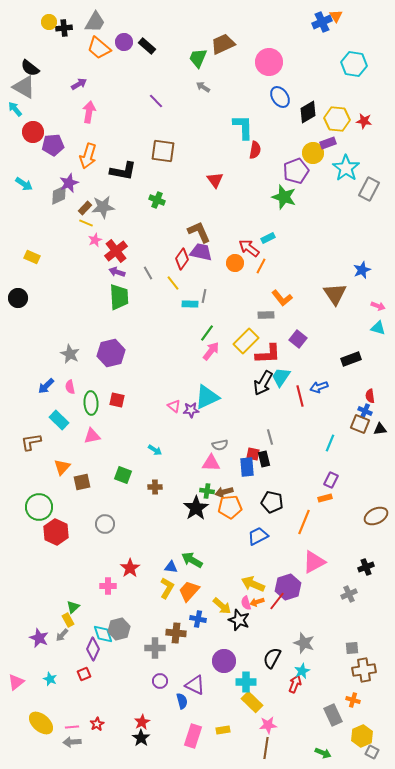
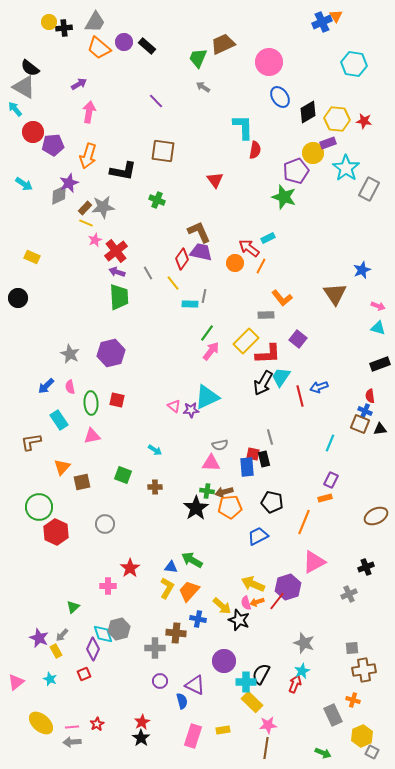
black rectangle at (351, 359): moved 29 px right, 5 px down
cyan rectangle at (59, 420): rotated 12 degrees clockwise
yellow rectangle at (68, 620): moved 12 px left, 31 px down
black semicircle at (272, 658): moved 11 px left, 16 px down
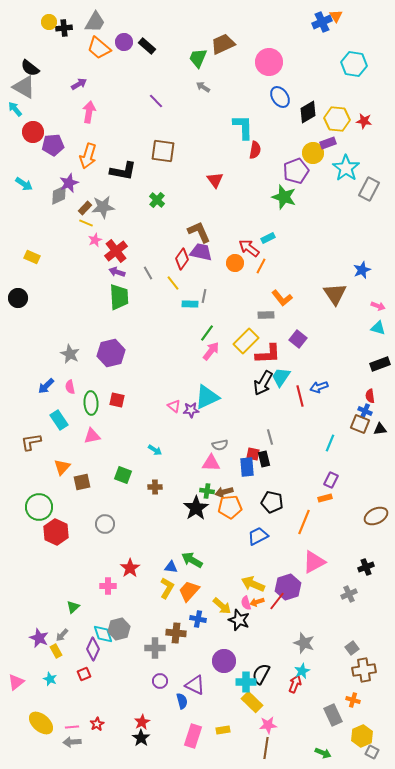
green cross at (157, 200): rotated 21 degrees clockwise
gray square at (352, 648): rotated 32 degrees counterclockwise
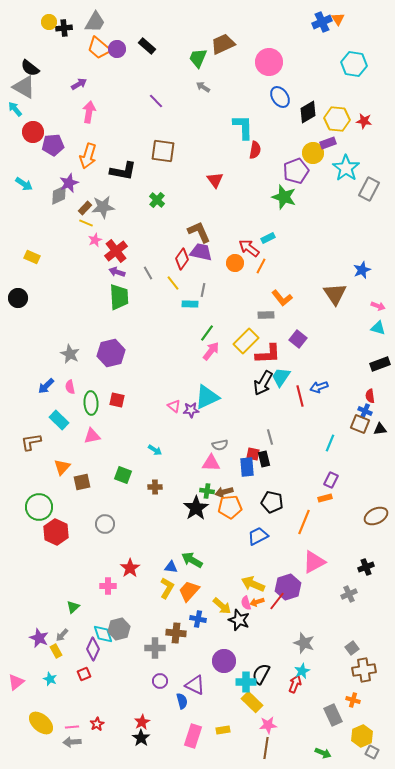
orange triangle at (336, 16): moved 2 px right, 3 px down
purple circle at (124, 42): moved 7 px left, 7 px down
gray line at (204, 296): moved 1 px left, 6 px up
cyan rectangle at (59, 420): rotated 12 degrees counterclockwise
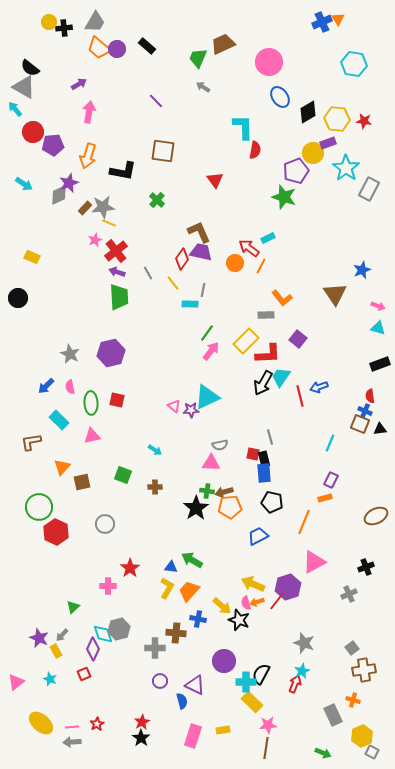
yellow line at (86, 223): moved 23 px right
blue rectangle at (247, 467): moved 17 px right, 6 px down
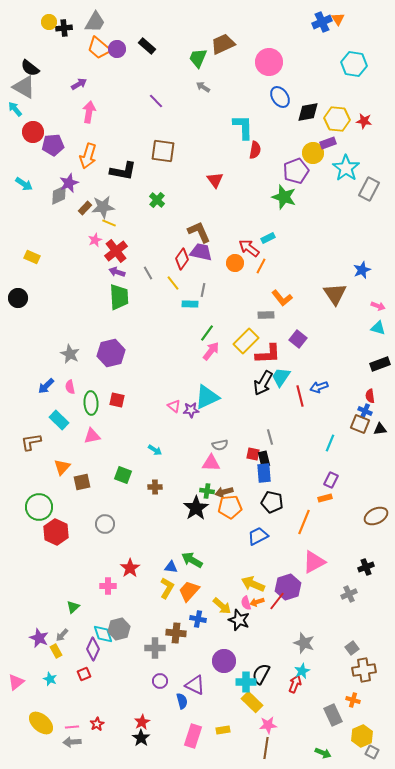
black diamond at (308, 112): rotated 20 degrees clockwise
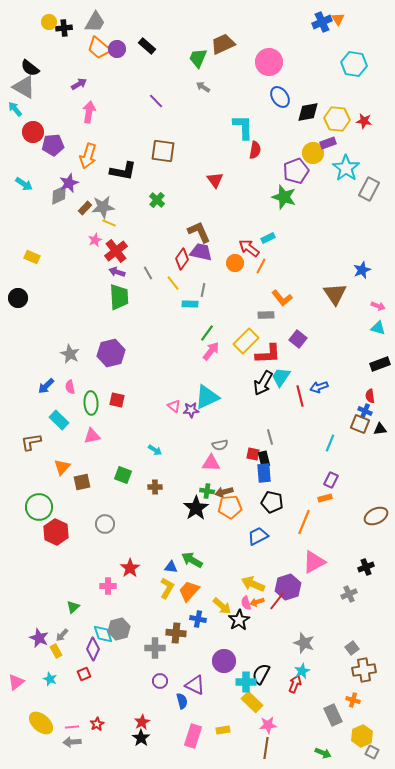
black star at (239, 620): rotated 20 degrees clockwise
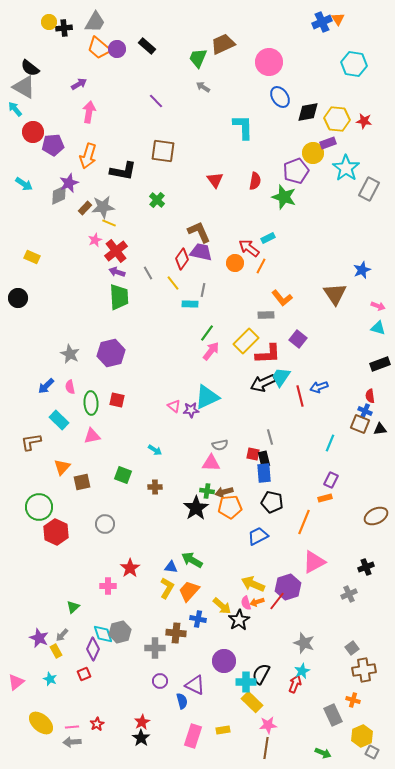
red semicircle at (255, 150): moved 31 px down
black arrow at (263, 383): rotated 35 degrees clockwise
gray hexagon at (119, 629): moved 1 px right, 3 px down
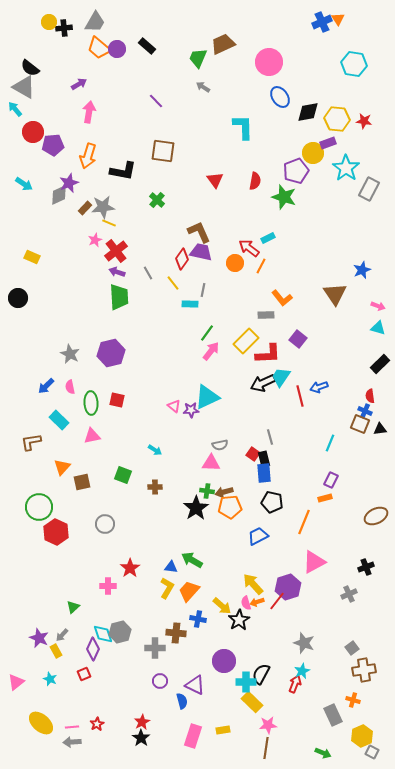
black rectangle at (380, 364): rotated 24 degrees counterclockwise
red square at (253, 454): rotated 24 degrees clockwise
yellow arrow at (253, 584): rotated 25 degrees clockwise
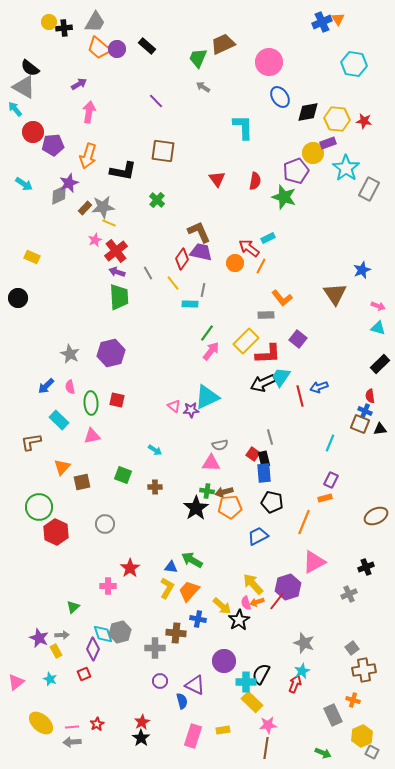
red triangle at (215, 180): moved 2 px right, 1 px up
gray arrow at (62, 635): rotated 136 degrees counterclockwise
